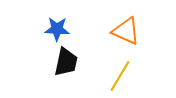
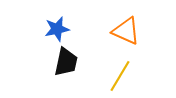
blue star: rotated 15 degrees counterclockwise
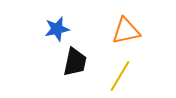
orange triangle: rotated 36 degrees counterclockwise
black trapezoid: moved 9 px right
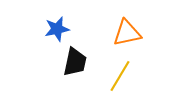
orange triangle: moved 1 px right, 2 px down
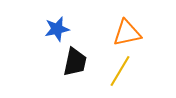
yellow line: moved 5 px up
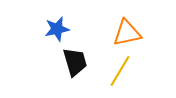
black trapezoid: rotated 28 degrees counterclockwise
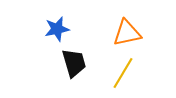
black trapezoid: moved 1 px left, 1 px down
yellow line: moved 3 px right, 2 px down
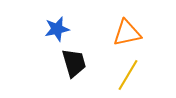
yellow line: moved 5 px right, 2 px down
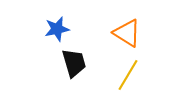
orange triangle: rotated 44 degrees clockwise
